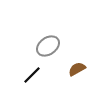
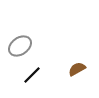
gray ellipse: moved 28 px left
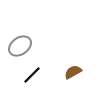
brown semicircle: moved 4 px left, 3 px down
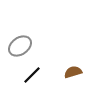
brown semicircle: rotated 12 degrees clockwise
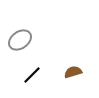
gray ellipse: moved 6 px up
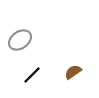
brown semicircle: rotated 18 degrees counterclockwise
